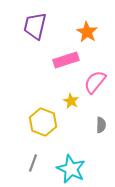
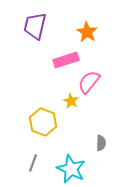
pink semicircle: moved 6 px left
gray semicircle: moved 18 px down
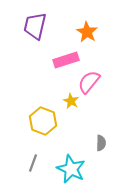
yellow hexagon: moved 1 px up
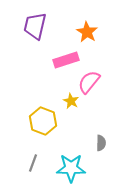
cyan star: moved 1 px up; rotated 24 degrees counterclockwise
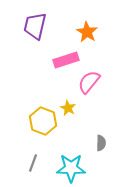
yellow star: moved 3 px left, 7 px down
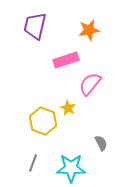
orange star: moved 2 px right, 2 px up; rotated 30 degrees clockwise
pink semicircle: moved 1 px right, 2 px down
gray semicircle: rotated 28 degrees counterclockwise
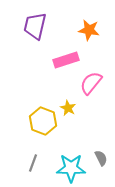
orange star: rotated 20 degrees clockwise
pink semicircle: moved 1 px right, 1 px up
gray semicircle: moved 15 px down
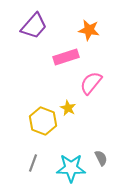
purple trapezoid: moved 1 px left; rotated 152 degrees counterclockwise
pink rectangle: moved 3 px up
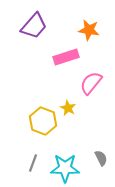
cyan star: moved 6 px left
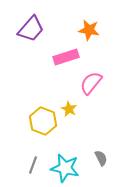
purple trapezoid: moved 3 px left, 3 px down
yellow star: moved 1 px right, 1 px down
gray line: moved 2 px down
cyan star: rotated 12 degrees clockwise
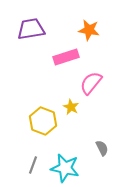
purple trapezoid: rotated 140 degrees counterclockwise
yellow star: moved 2 px right, 2 px up
gray semicircle: moved 1 px right, 10 px up
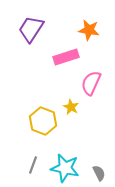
purple trapezoid: rotated 48 degrees counterclockwise
pink semicircle: rotated 15 degrees counterclockwise
gray semicircle: moved 3 px left, 25 px down
